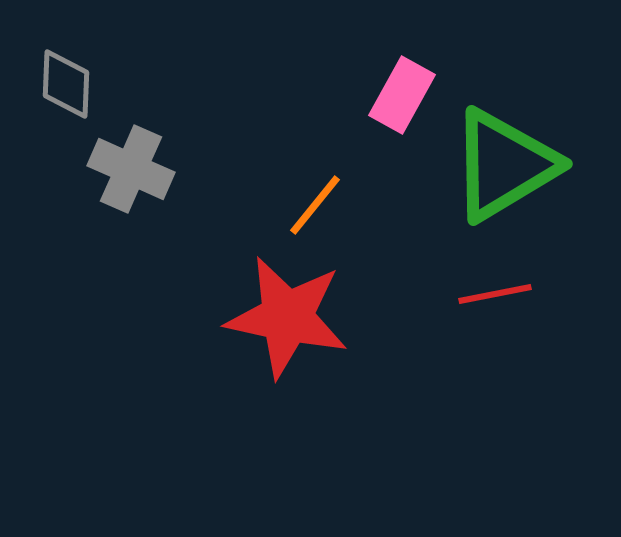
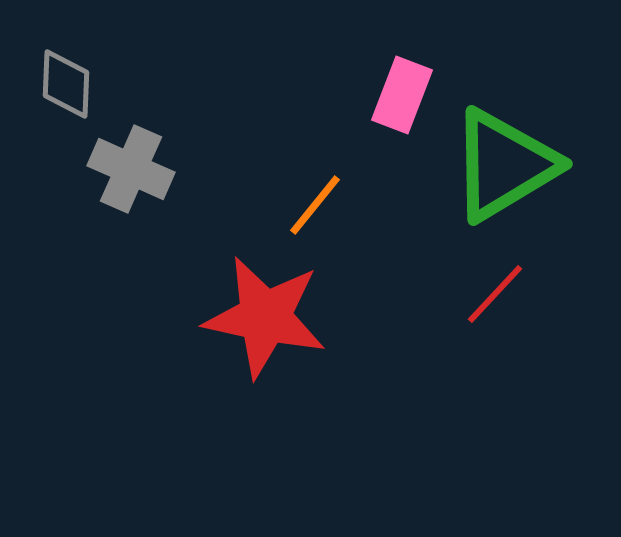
pink rectangle: rotated 8 degrees counterclockwise
red line: rotated 36 degrees counterclockwise
red star: moved 22 px left
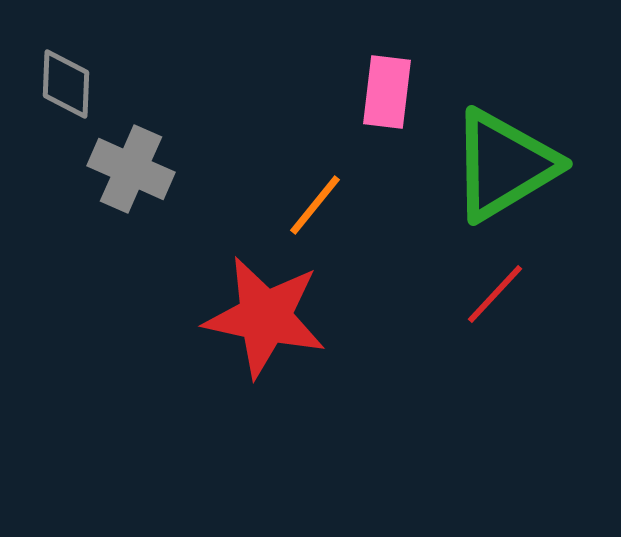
pink rectangle: moved 15 px left, 3 px up; rotated 14 degrees counterclockwise
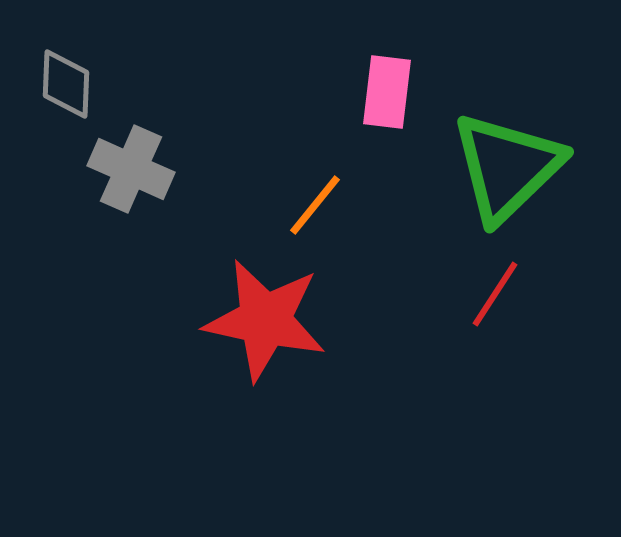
green triangle: moved 3 px right, 2 px down; rotated 13 degrees counterclockwise
red line: rotated 10 degrees counterclockwise
red star: moved 3 px down
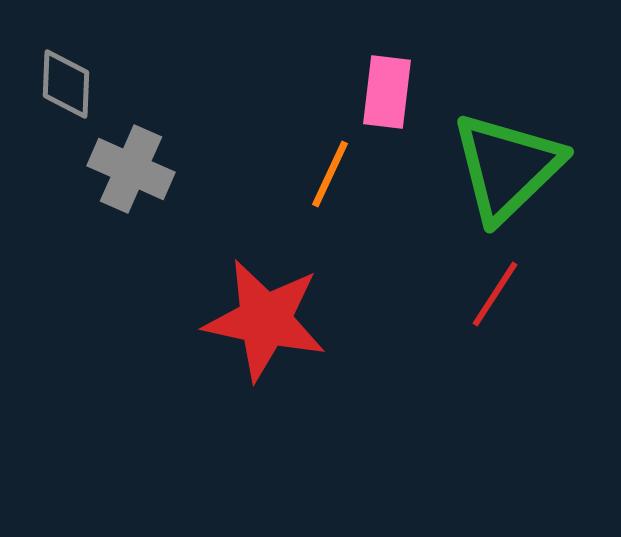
orange line: moved 15 px right, 31 px up; rotated 14 degrees counterclockwise
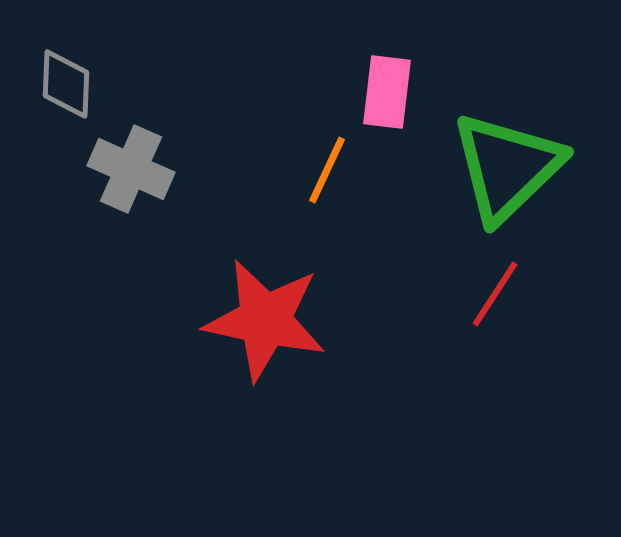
orange line: moved 3 px left, 4 px up
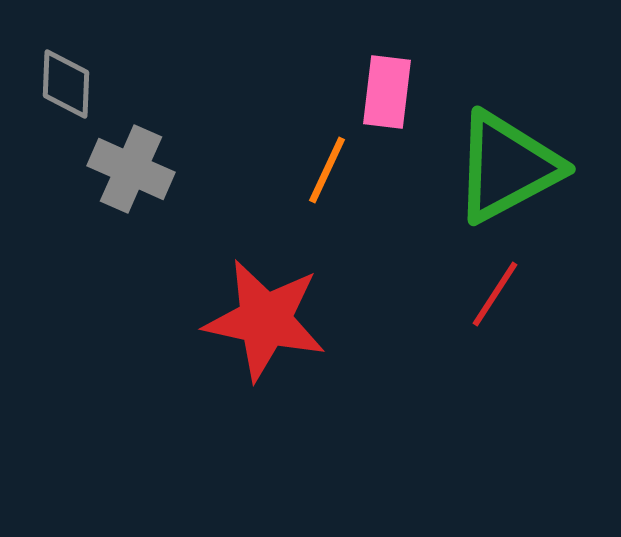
green triangle: rotated 16 degrees clockwise
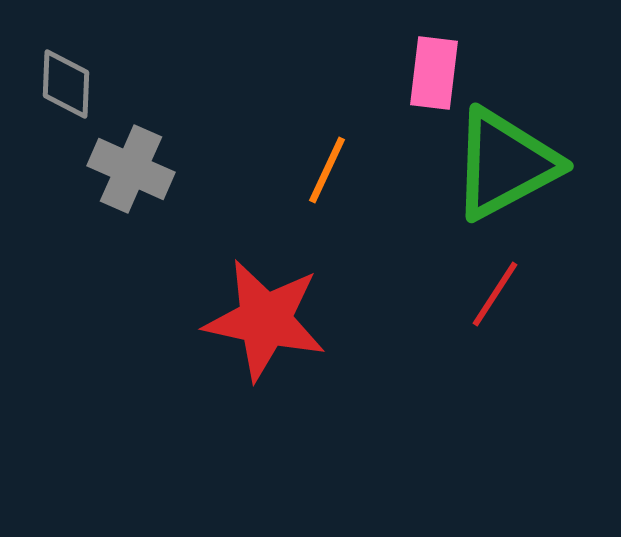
pink rectangle: moved 47 px right, 19 px up
green triangle: moved 2 px left, 3 px up
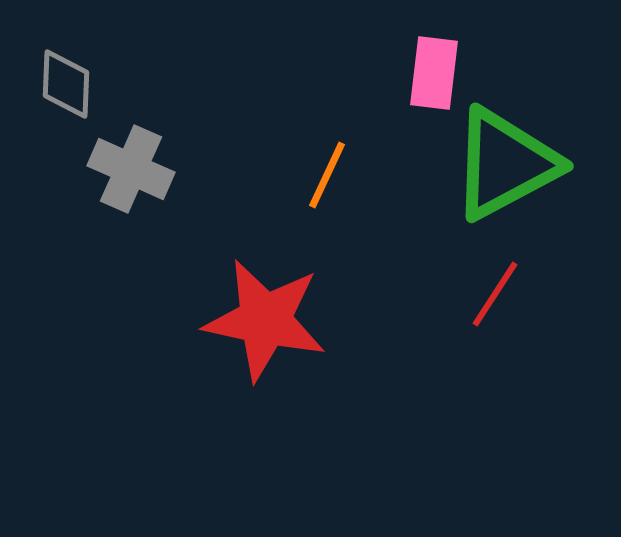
orange line: moved 5 px down
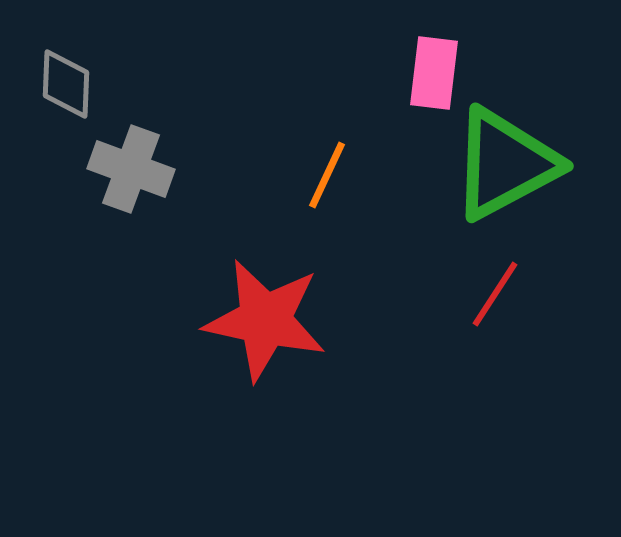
gray cross: rotated 4 degrees counterclockwise
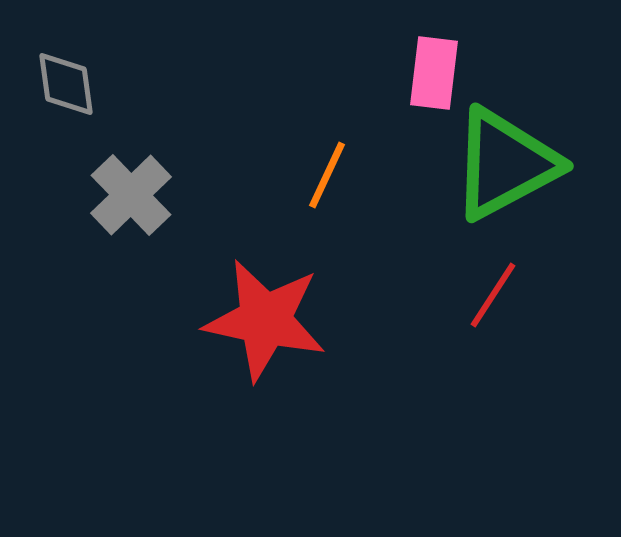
gray diamond: rotated 10 degrees counterclockwise
gray cross: moved 26 px down; rotated 26 degrees clockwise
red line: moved 2 px left, 1 px down
